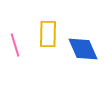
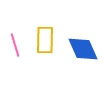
yellow rectangle: moved 3 px left, 6 px down
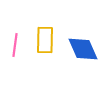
pink line: rotated 25 degrees clockwise
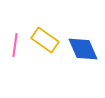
yellow rectangle: rotated 56 degrees counterclockwise
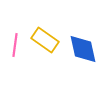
blue diamond: rotated 12 degrees clockwise
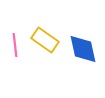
pink line: rotated 15 degrees counterclockwise
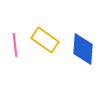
blue diamond: rotated 16 degrees clockwise
